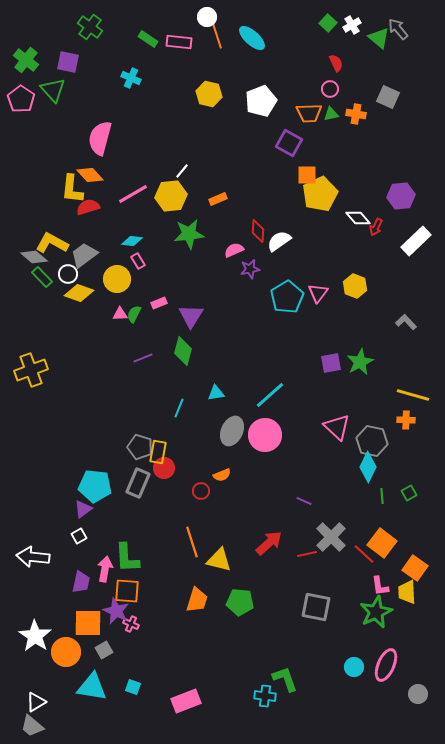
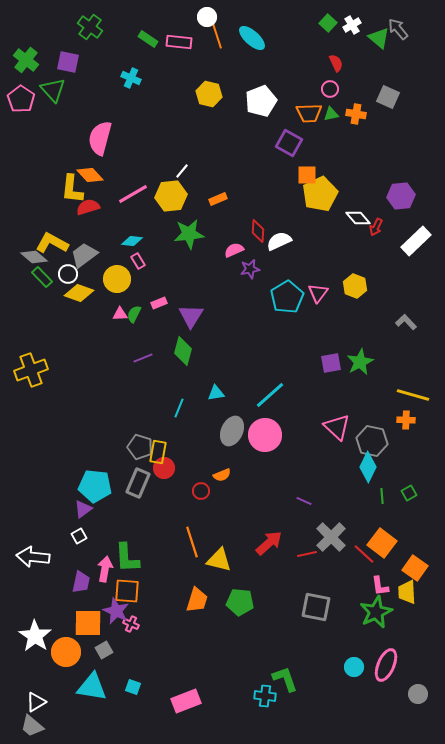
white semicircle at (279, 241): rotated 10 degrees clockwise
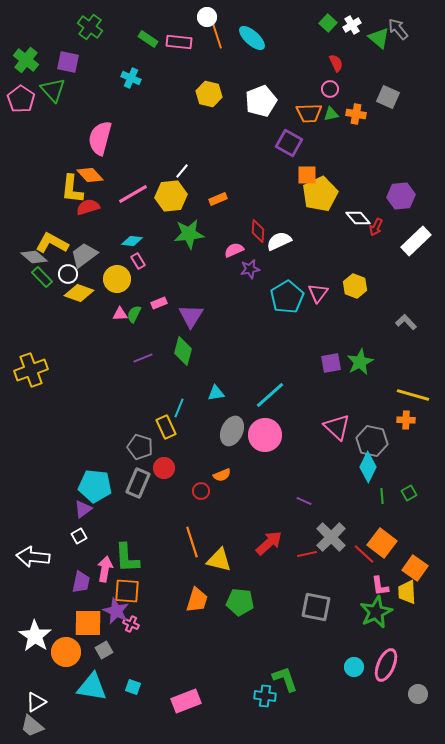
yellow rectangle at (158, 452): moved 8 px right, 25 px up; rotated 35 degrees counterclockwise
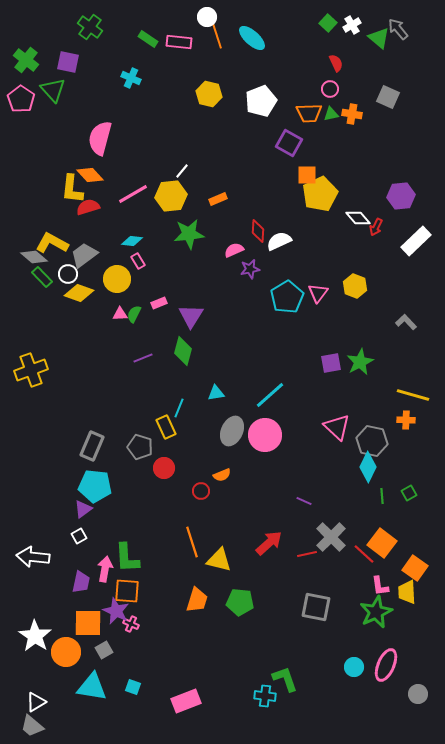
orange cross at (356, 114): moved 4 px left
gray rectangle at (138, 483): moved 46 px left, 37 px up
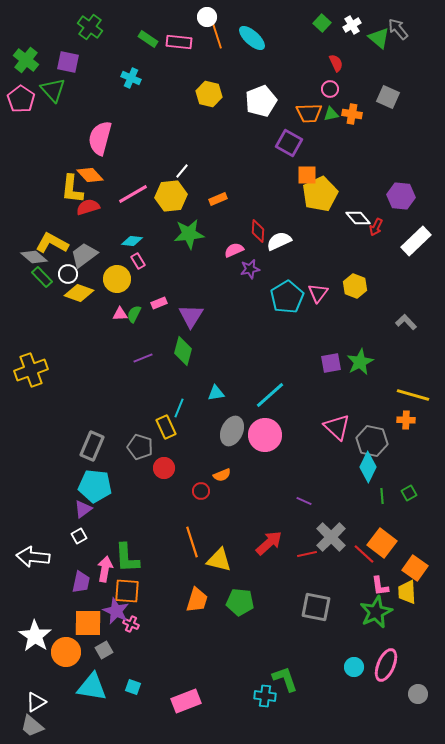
green square at (328, 23): moved 6 px left
purple hexagon at (401, 196): rotated 12 degrees clockwise
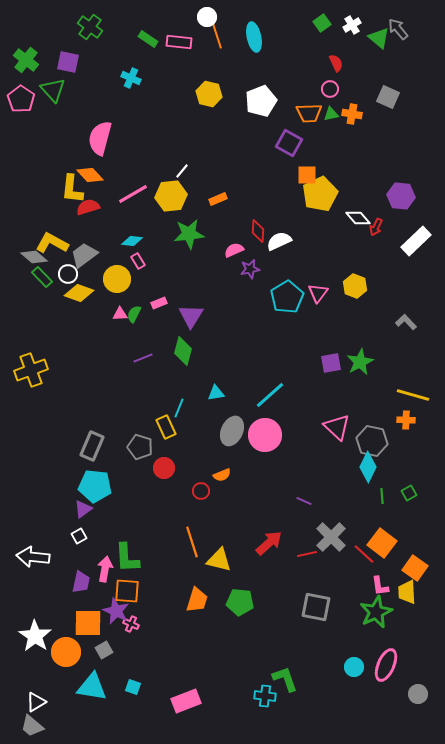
green square at (322, 23): rotated 12 degrees clockwise
cyan ellipse at (252, 38): moved 2 px right, 1 px up; rotated 36 degrees clockwise
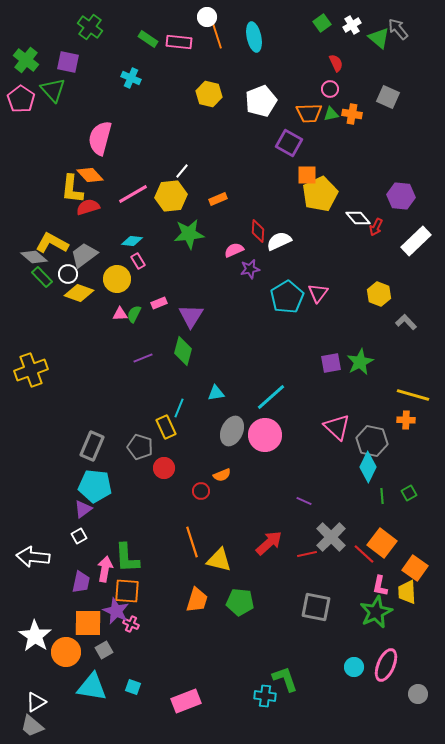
yellow hexagon at (355, 286): moved 24 px right, 8 px down
cyan line at (270, 395): moved 1 px right, 2 px down
pink L-shape at (380, 586): rotated 20 degrees clockwise
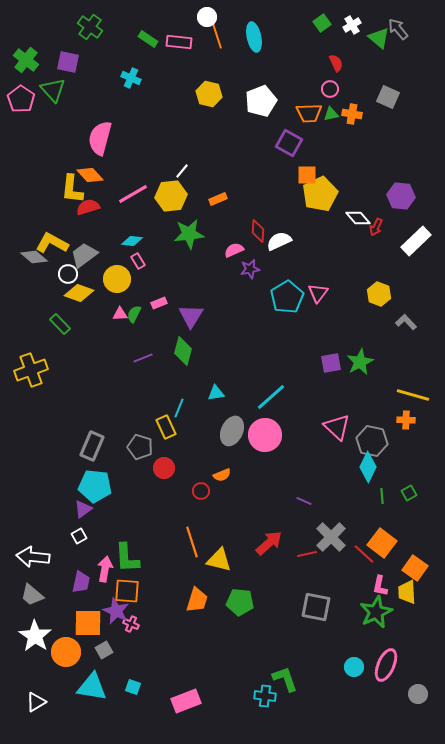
green rectangle at (42, 277): moved 18 px right, 47 px down
gray trapezoid at (32, 726): moved 131 px up
